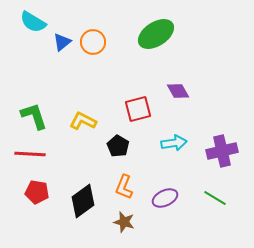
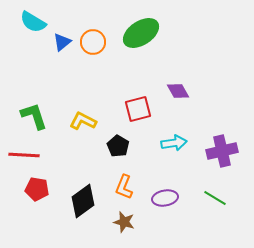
green ellipse: moved 15 px left, 1 px up
red line: moved 6 px left, 1 px down
red pentagon: moved 3 px up
purple ellipse: rotated 15 degrees clockwise
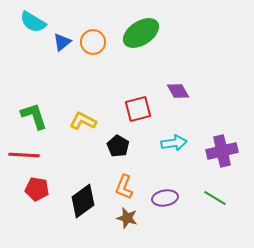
brown star: moved 3 px right, 4 px up
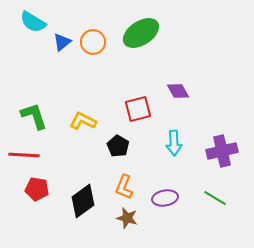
cyan arrow: rotated 95 degrees clockwise
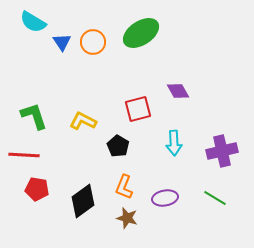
blue triangle: rotated 24 degrees counterclockwise
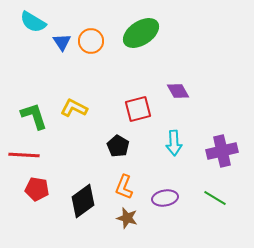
orange circle: moved 2 px left, 1 px up
yellow L-shape: moved 9 px left, 13 px up
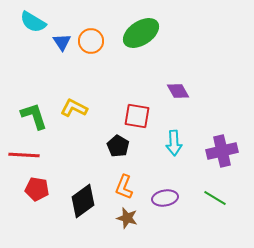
red square: moved 1 px left, 7 px down; rotated 24 degrees clockwise
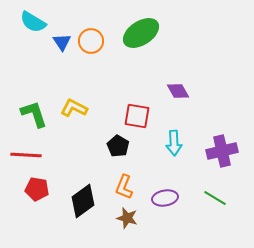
green L-shape: moved 2 px up
red line: moved 2 px right
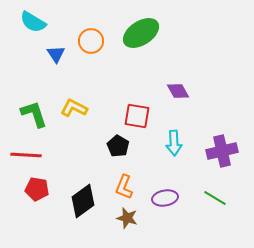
blue triangle: moved 6 px left, 12 px down
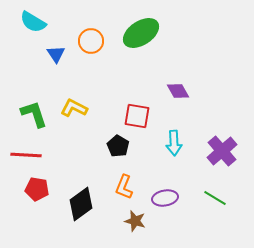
purple cross: rotated 28 degrees counterclockwise
black diamond: moved 2 px left, 3 px down
brown star: moved 8 px right, 3 px down
